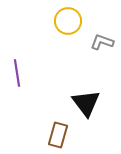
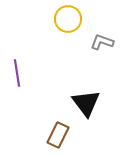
yellow circle: moved 2 px up
brown rectangle: rotated 10 degrees clockwise
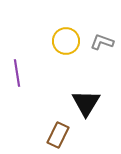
yellow circle: moved 2 px left, 22 px down
black triangle: rotated 8 degrees clockwise
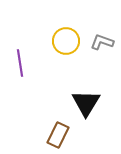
purple line: moved 3 px right, 10 px up
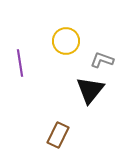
gray L-shape: moved 18 px down
black triangle: moved 4 px right, 13 px up; rotated 8 degrees clockwise
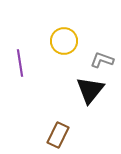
yellow circle: moved 2 px left
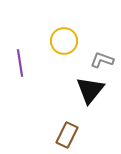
brown rectangle: moved 9 px right
